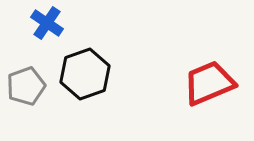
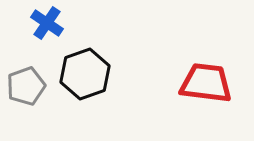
red trapezoid: moved 3 px left; rotated 30 degrees clockwise
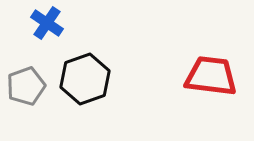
black hexagon: moved 5 px down
red trapezoid: moved 5 px right, 7 px up
